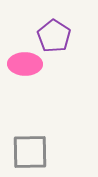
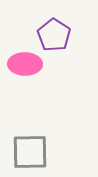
purple pentagon: moved 1 px up
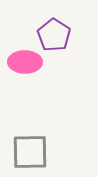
pink ellipse: moved 2 px up
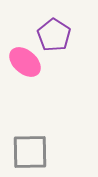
pink ellipse: rotated 40 degrees clockwise
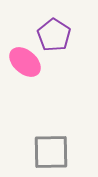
gray square: moved 21 px right
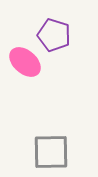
purple pentagon: rotated 16 degrees counterclockwise
